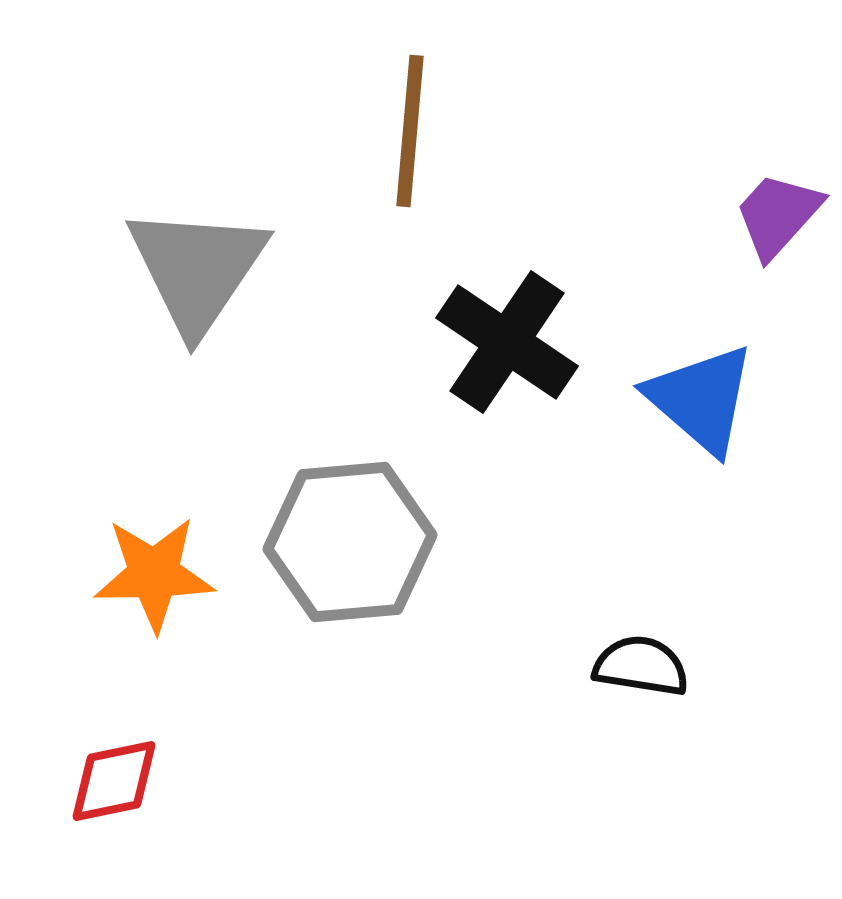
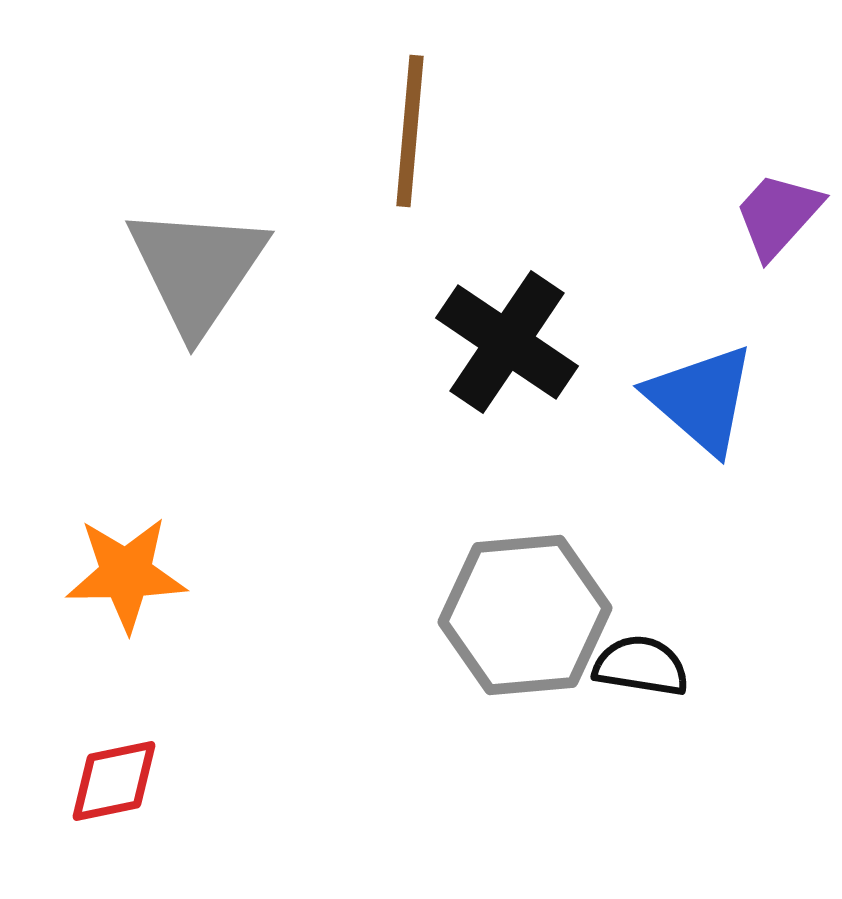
gray hexagon: moved 175 px right, 73 px down
orange star: moved 28 px left
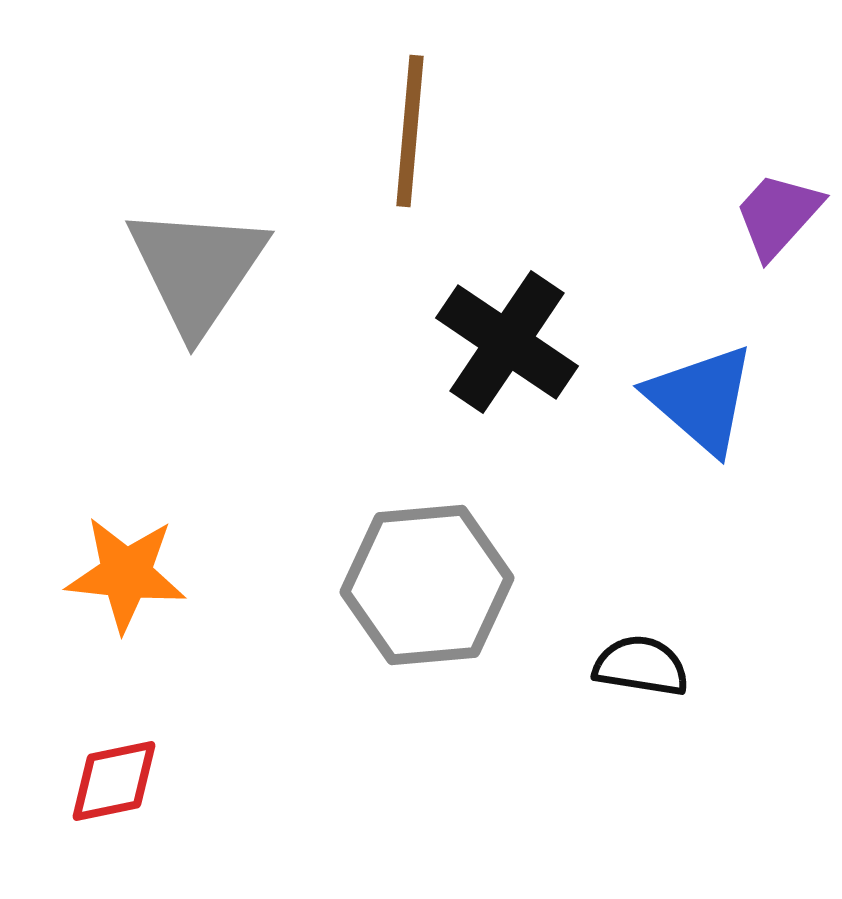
orange star: rotated 7 degrees clockwise
gray hexagon: moved 98 px left, 30 px up
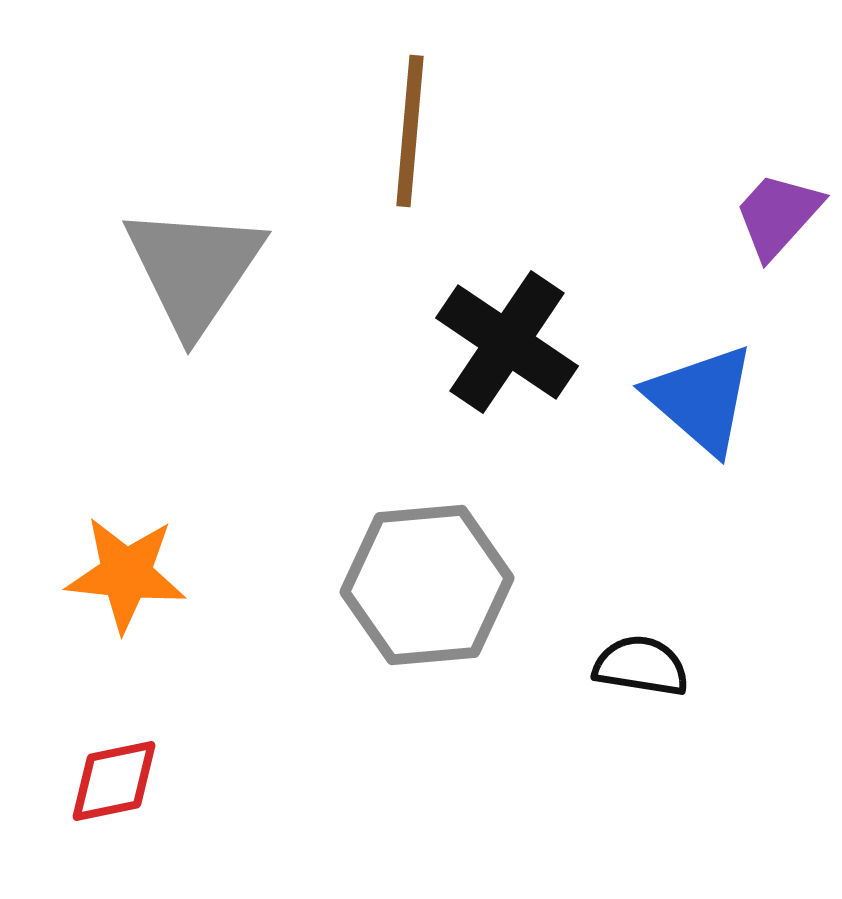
gray triangle: moved 3 px left
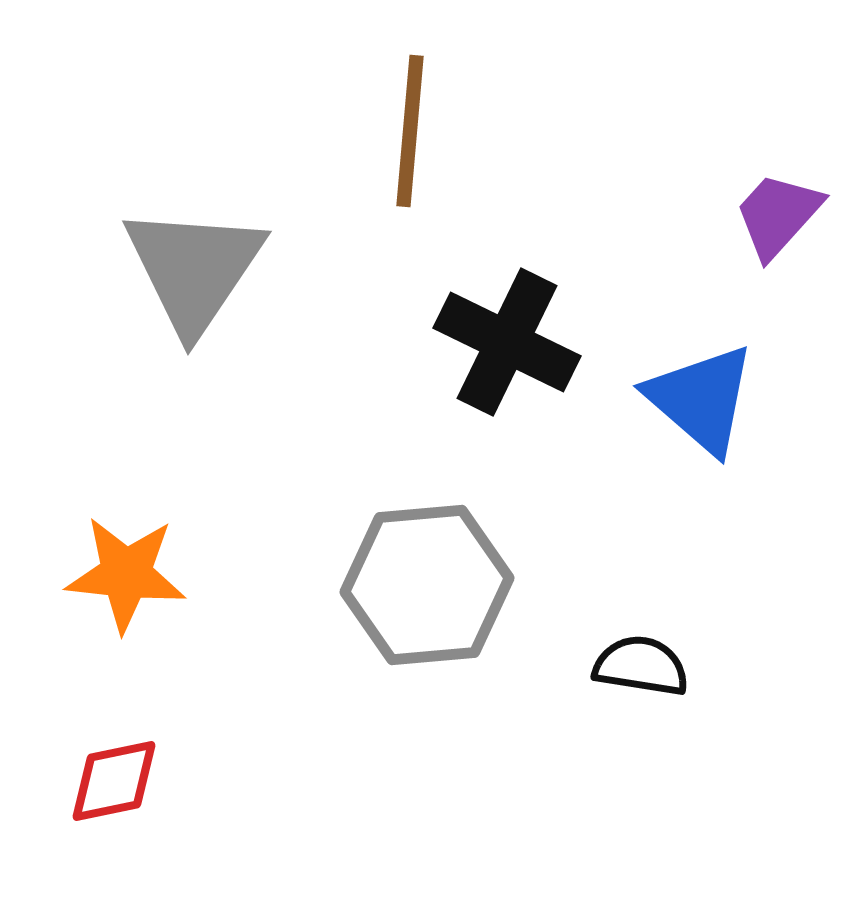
black cross: rotated 8 degrees counterclockwise
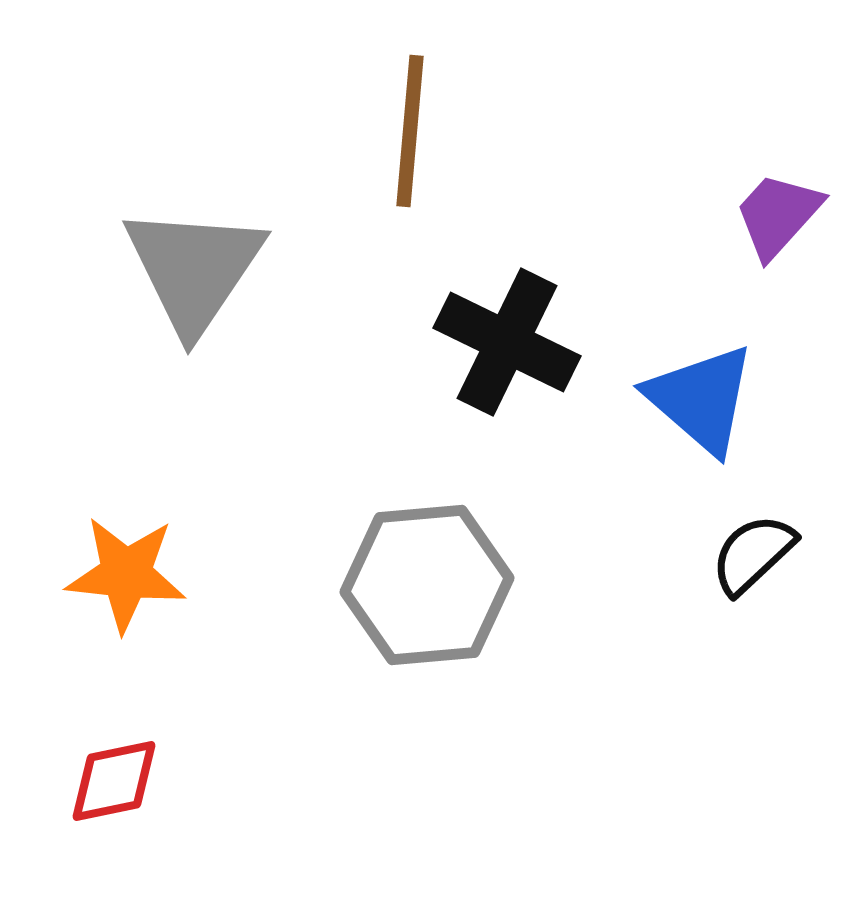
black semicircle: moved 112 px right, 112 px up; rotated 52 degrees counterclockwise
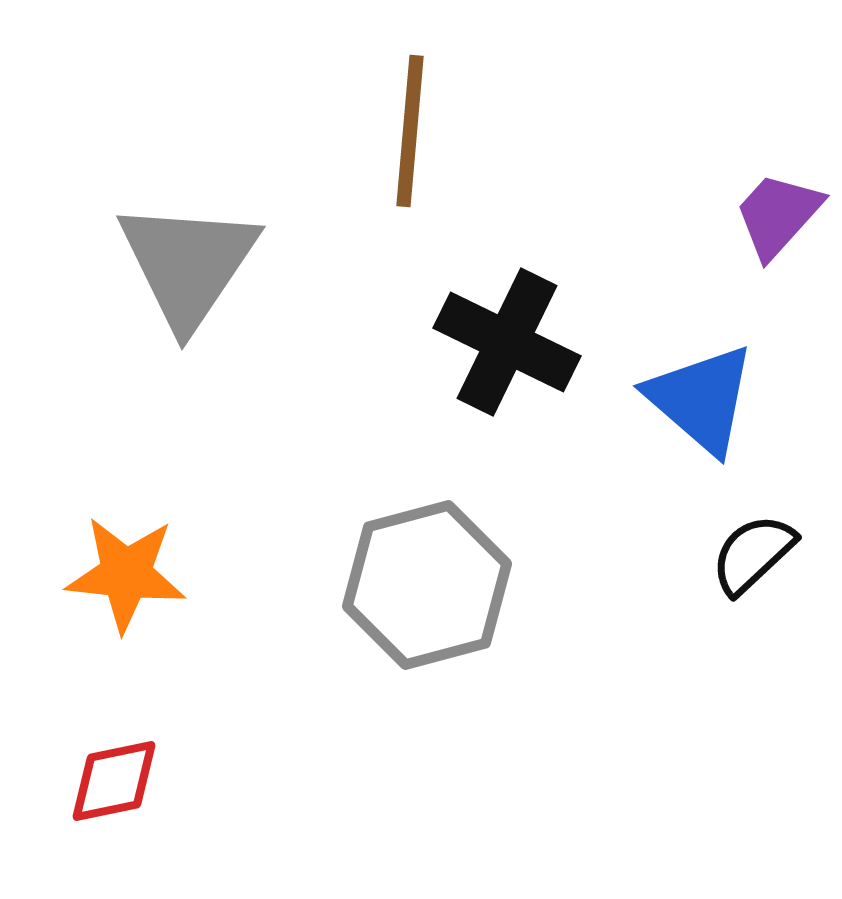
gray triangle: moved 6 px left, 5 px up
gray hexagon: rotated 10 degrees counterclockwise
